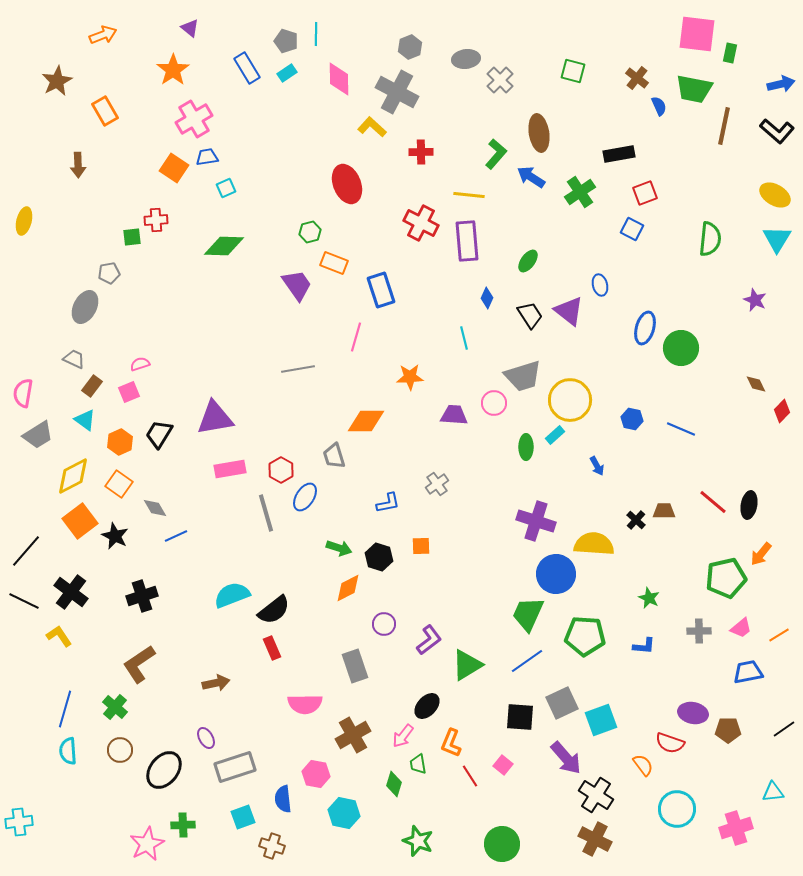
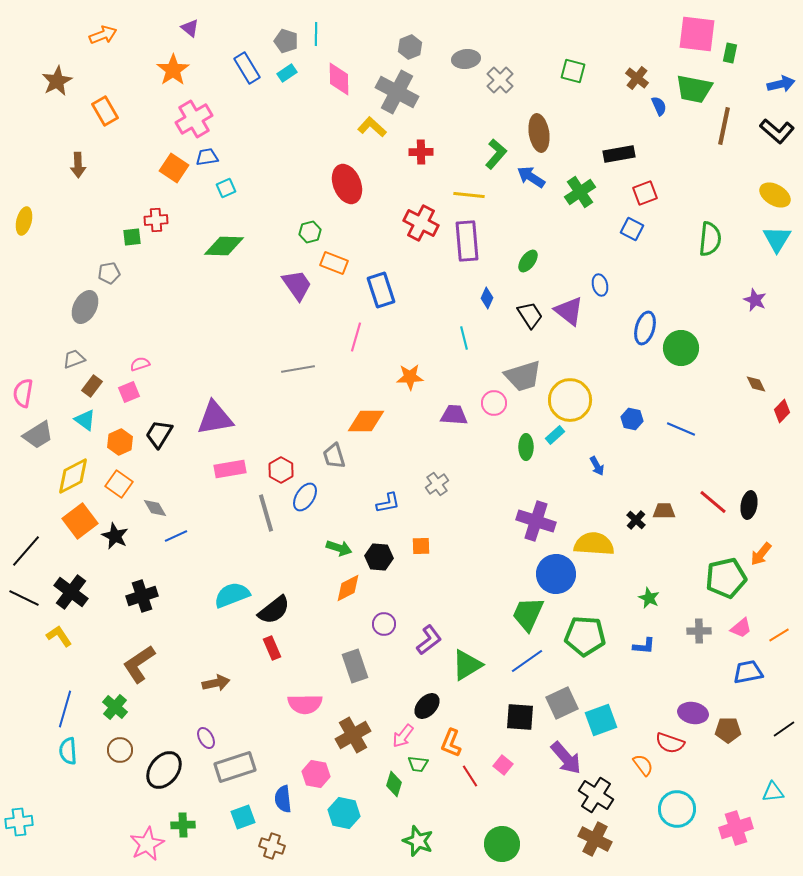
gray trapezoid at (74, 359): rotated 45 degrees counterclockwise
black hexagon at (379, 557): rotated 12 degrees counterclockwise
black line at (24, 601): moved 3 px up
green trapezoid at (418, 764): rotated 75 degrees counterclockwise
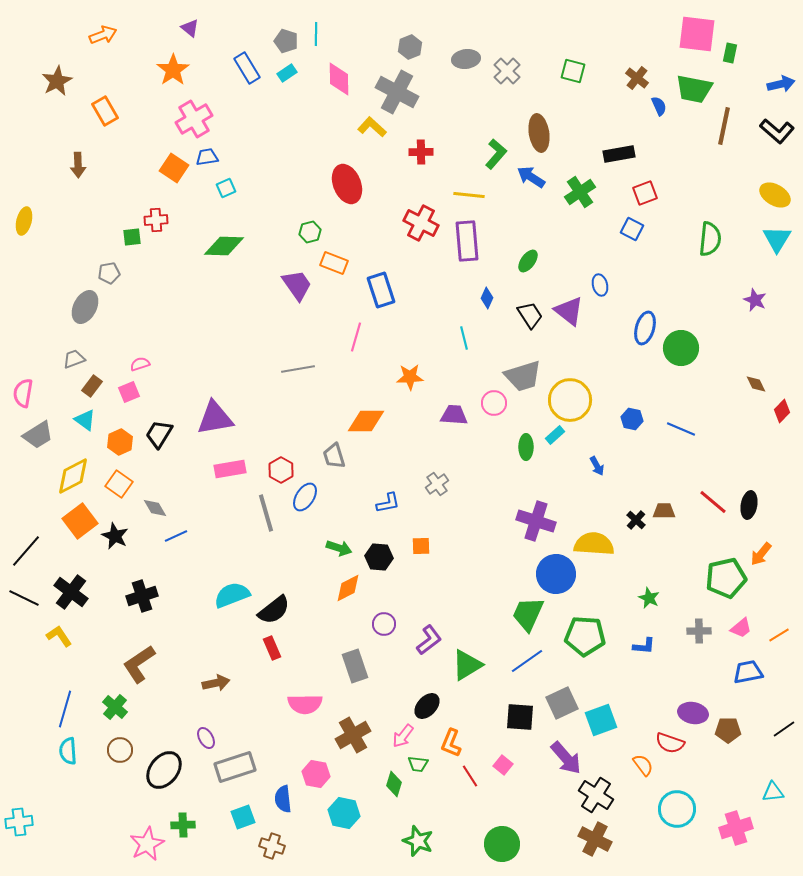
gray cross at (500, 80): moved 7 px right, 9 px up
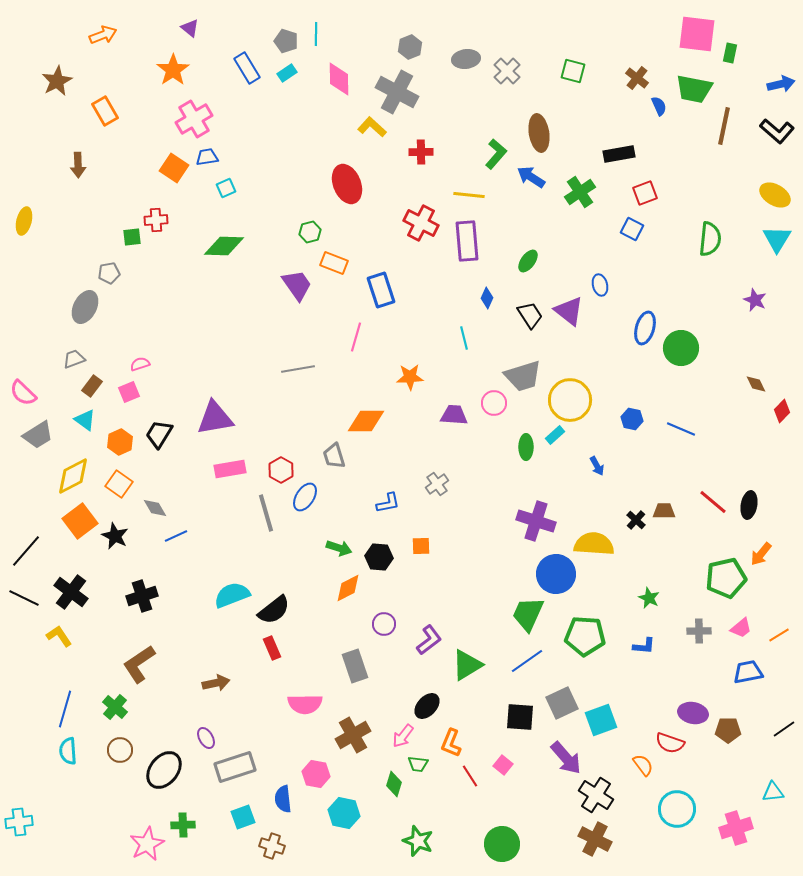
pink semicircle at (23, 393): rotated 56 degrees counterclockwise
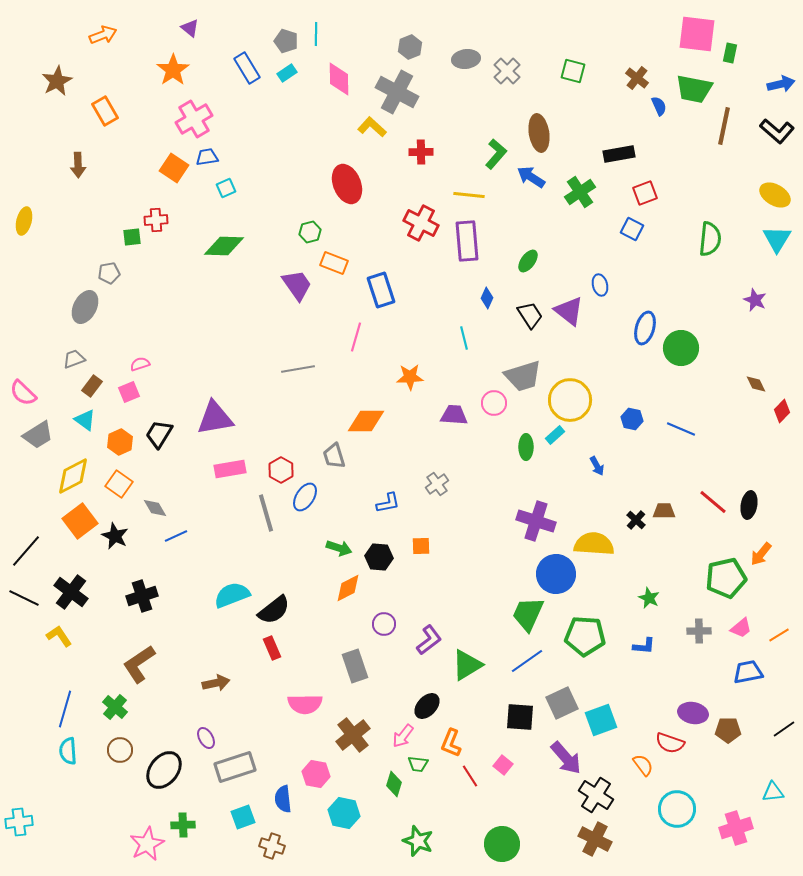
brown cross at (353, 735): rotated 8 degrees counterclockwise
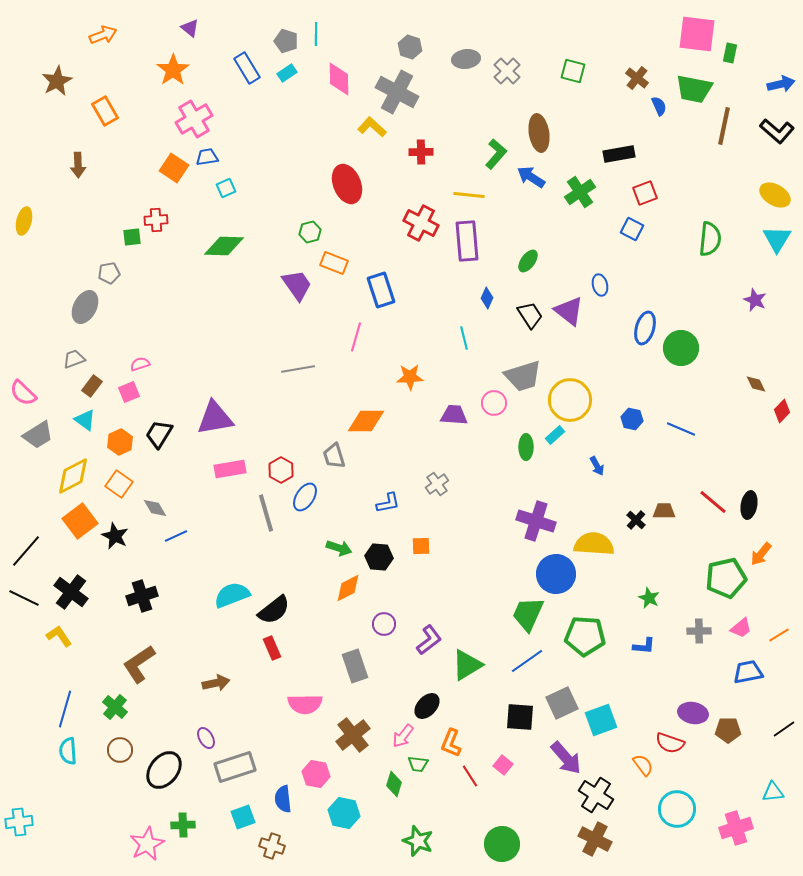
gray hexagon at (410, 47): rotated 20 degrees counterclockwise
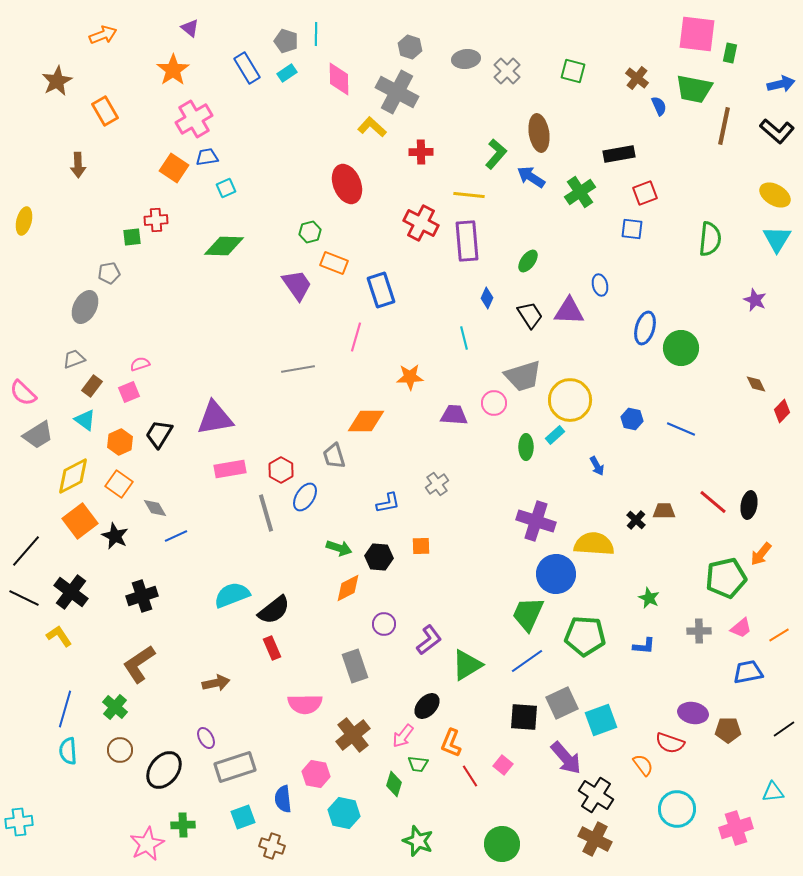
blue square at (632, 229): rotated 20 degrees counterclockwise
purple triangle at (569, 311): rotated 36 degrees counterclockwise
black square at (520, 717): moved 4 px right
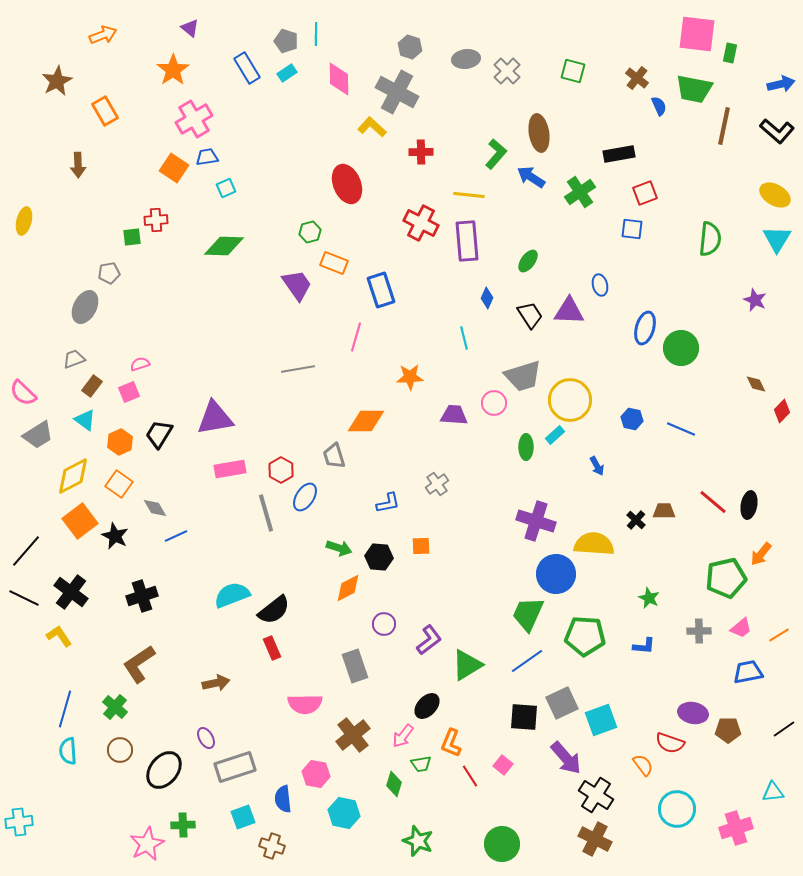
green trapezoid at (418, 764): moved 3 px right; rotated 15 degrees counterclockwise
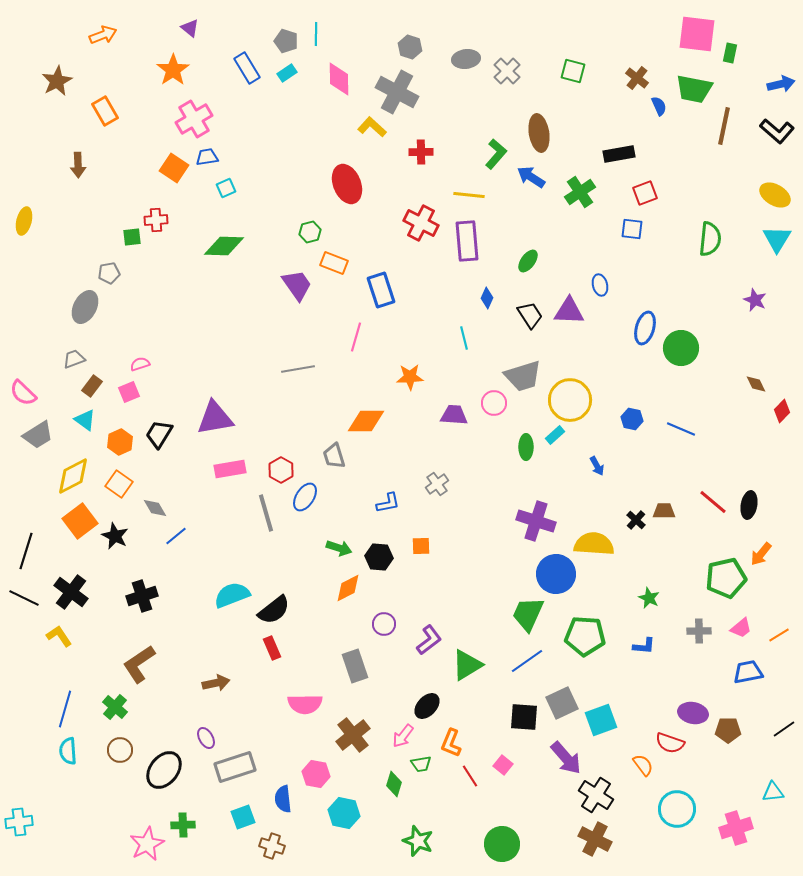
blue line at (176, 536): rotated 15 degrees counterclockwise
black line at (26, 551): rotated 24 degrees counterclockwise
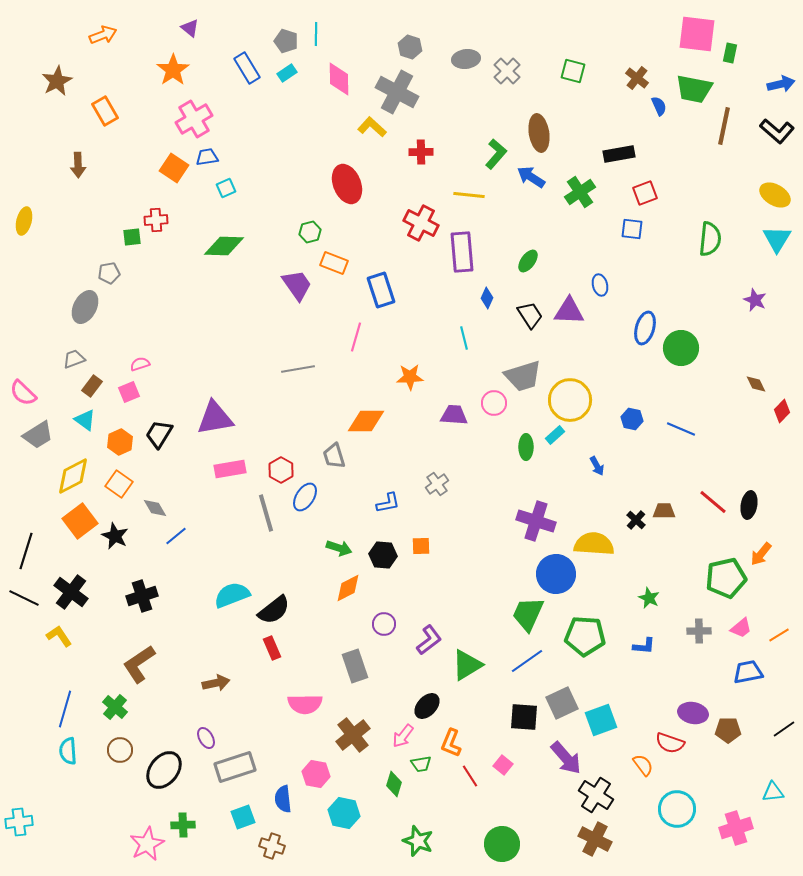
purple rectangle at (467, 241): moved 5 px left, 11 px down
black hexagon at (379, 557): moved 4 px right, 2 px up
